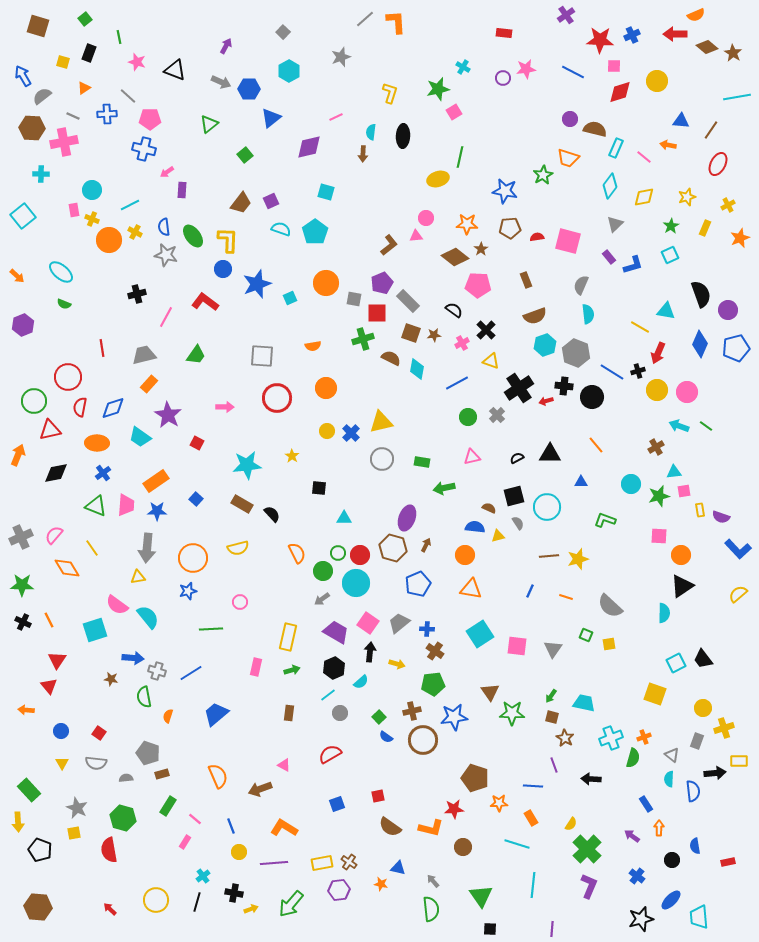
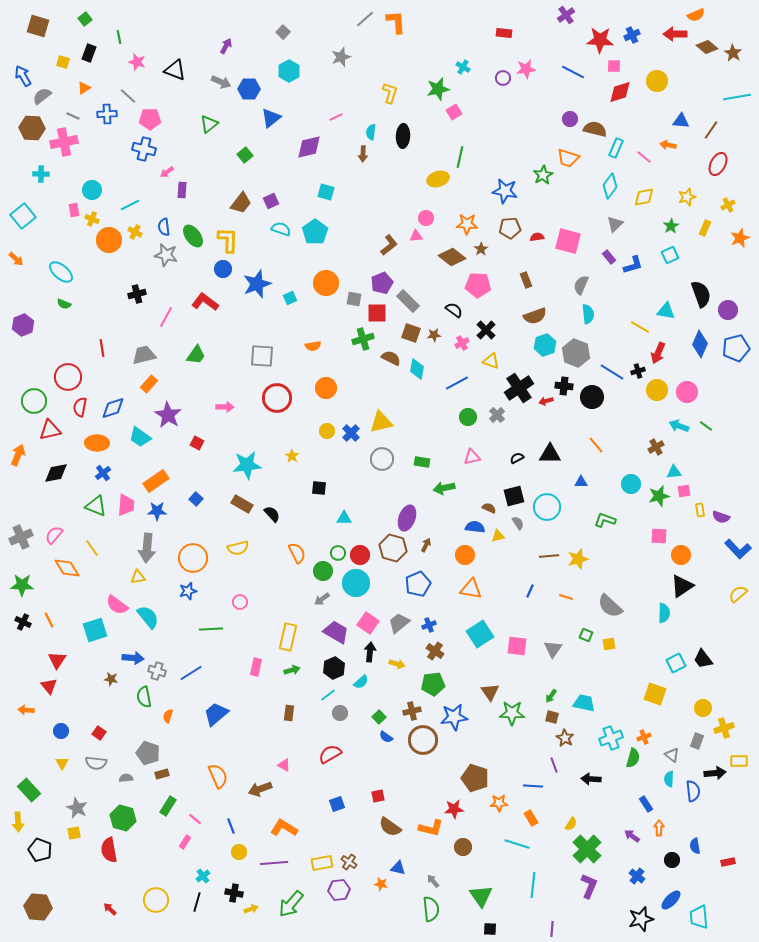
brown diamond at (455, 257): moved 3 px left
orange arrow at (17, 276): moved 1 px left, 17 px up
blue cross at (427, 629): moved 2 px right, 4 px up; rotated 24 degrees counterclockwise
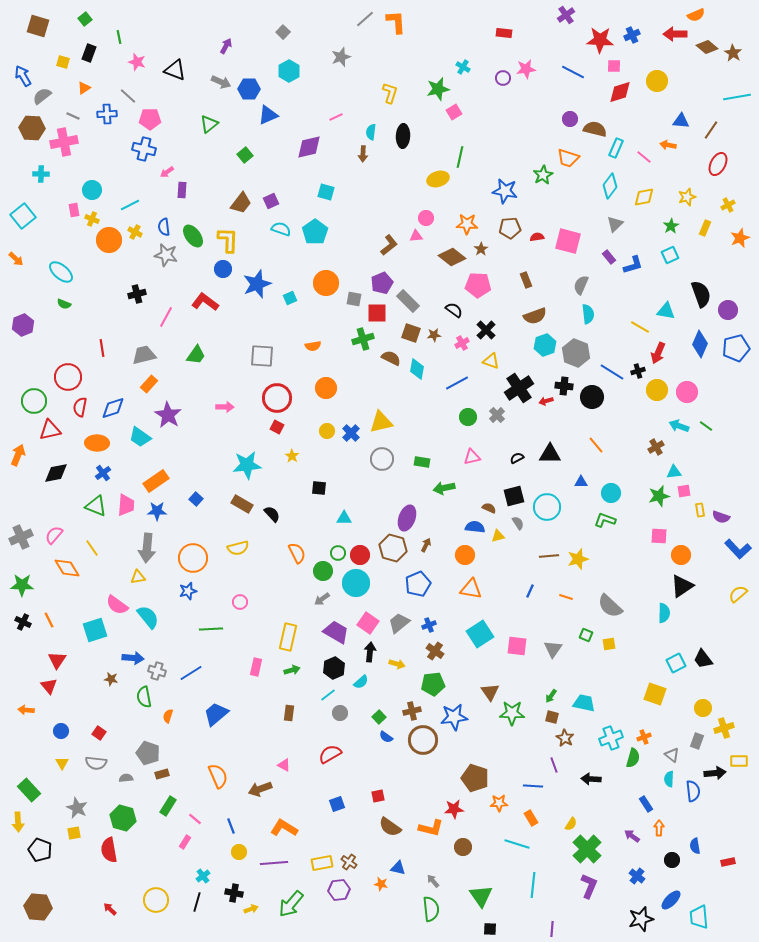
blue triangle at (271, 118): moved 3 px left, 3 px up; rotated 15 degrees clockwise
red square at (197, 443): moved 80 px right, 16 px up
cyan circle at (631, 484): moved 20 px left, 9 px down
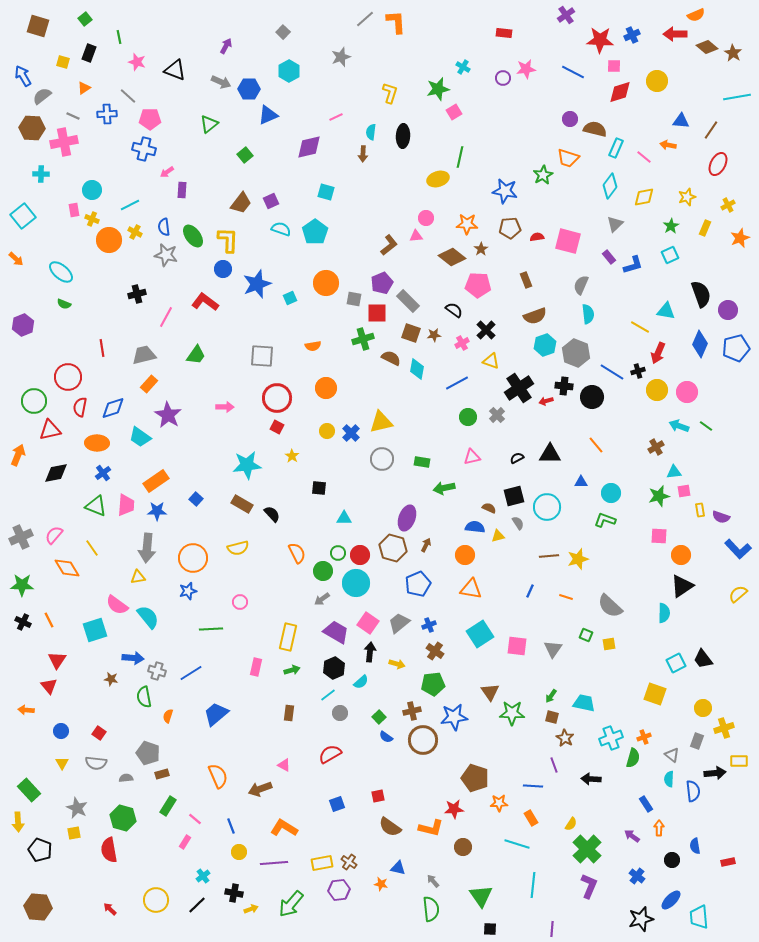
black line at (197, 902): moved 3 px down; rotated 30 degrees clockwise
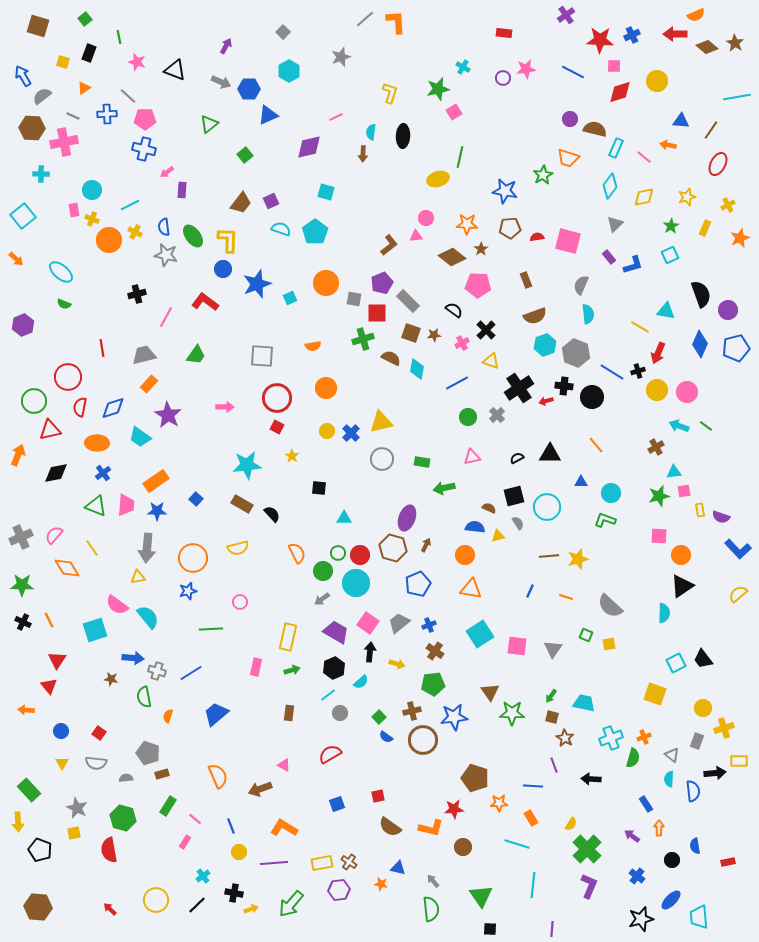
brown star at (733, 53): moved 2 px right, 10 px up
pink pentagon at (150, 119): moved 5 px left
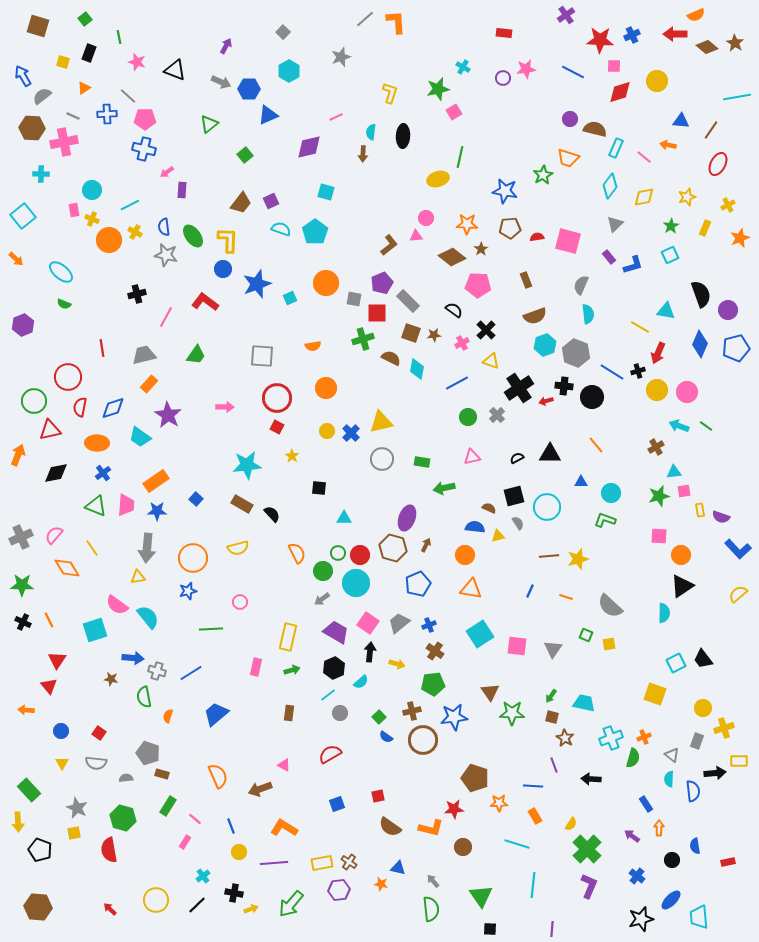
brown rectangle at (162, 774): rotated 32 degrees clockwise
orange rectangle at (531, 818): moved 4 px right, 2 px up
